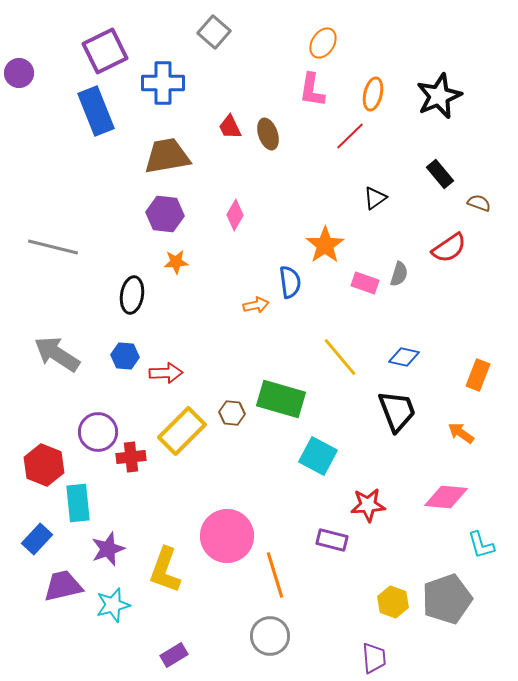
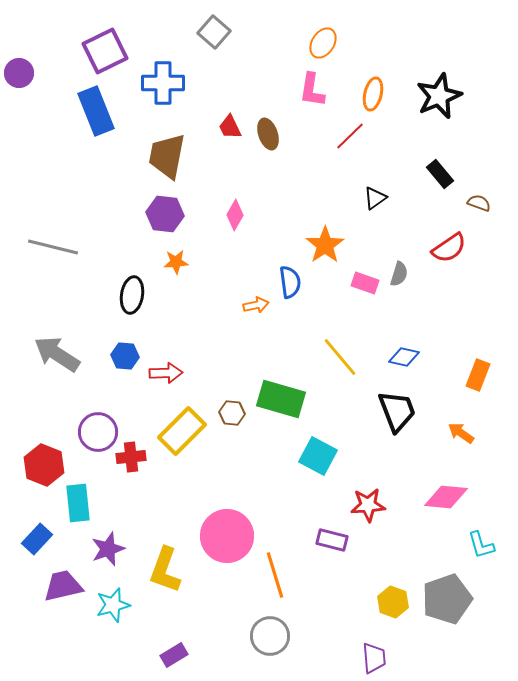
brown trapezoid at (167, 156): rotated 69 degrees counterclockwise
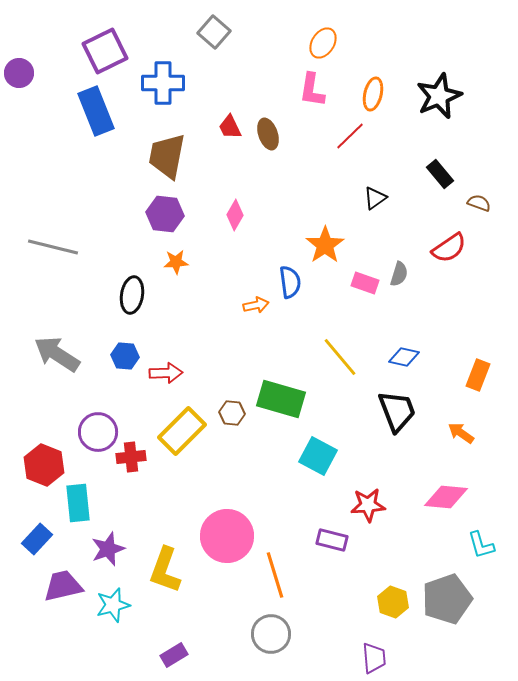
gray circle at (270, 636): moved 1 px right, 2 px up
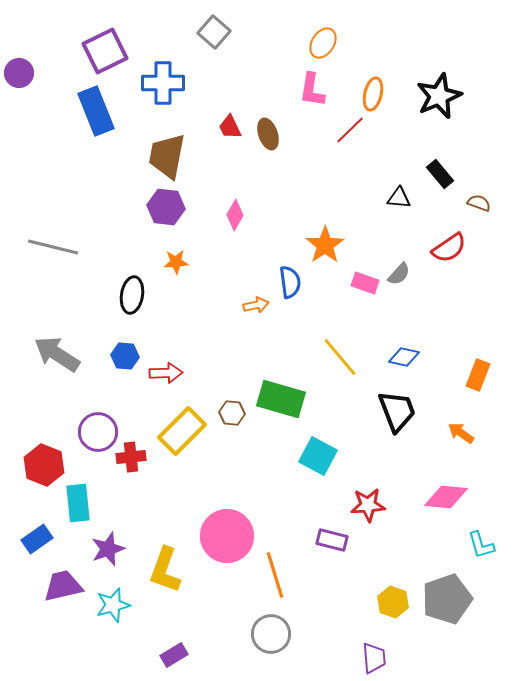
red line at (350, 136): moved 6 px up
black triangle at (375, 198): moved 24 px right; rotated 40 degrees clockwise
purple hexagon at (165, 214): moved 1 px right, 7 px up
gray semicircle at (399, 274): rotated 25 degrees clockwise
blue rectangle at (37, 539): rotated 12 degrees clockwise
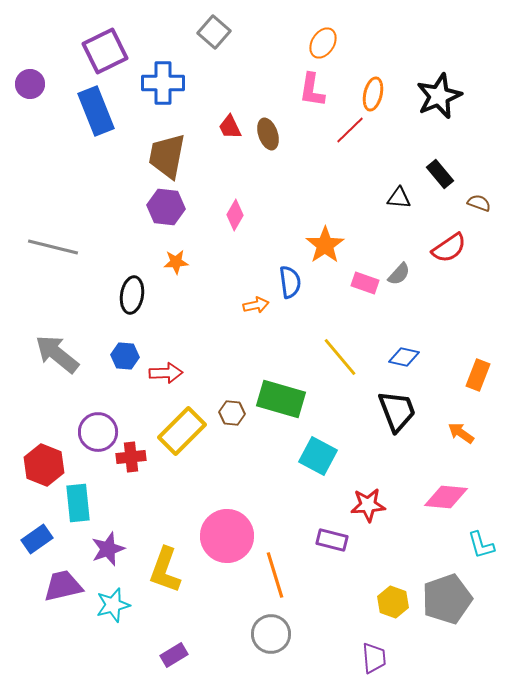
purple circle at (19, 73): moved 11 px right, 11 px down
gray arrow at (57, 354): rotated 6 degrees clockwise
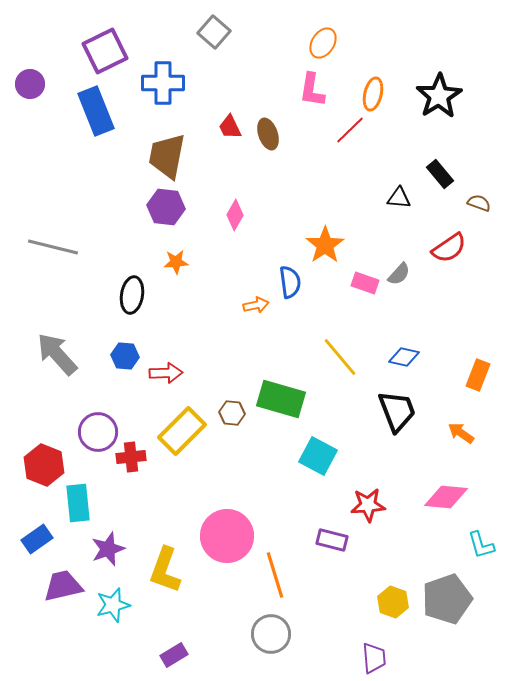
black star at (439, 96): rotated 9 degrees counterclockwise
gray arrow at (57, 354): rotated 9 degrees clockwise
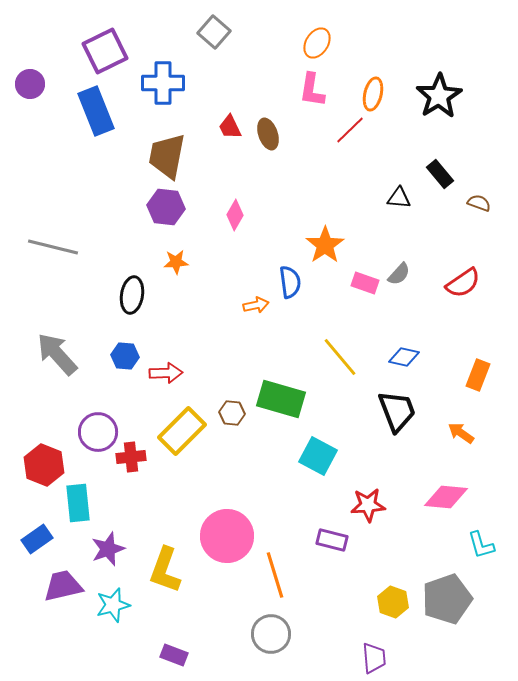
orange ellipse at (323, 43): moved 6 px left
red semicircle at (449, 248): moved 14 px right, 35 px down
purple rectangle at (174, 655): rotated 52 degrees clockwise
